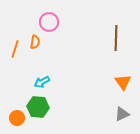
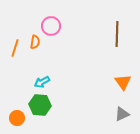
pink circle: moved 2 px right, 4 px down
brown line: moved 1 px right, 4 px up
orange line: moved 1 px up
green hexagon: moved 2 px right, 2 px up
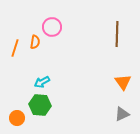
pink circle: moved 1 px right, 1 px down
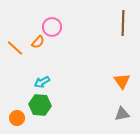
brown line: moved 6 px right, 11 px up
orange semicircle: moved 3 px right; rotated 32 degrees clockwise
orange line: rotated 66 degrees counterclockwise
orange triangle: moved 1 px left, 1 px up
gray triangle: rotated 14 degrees clockwise
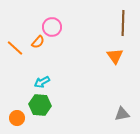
orange triangle: moved 7 px left, 25 px up
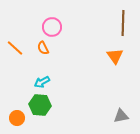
orange semicircle: moved 5 px right, 6 px down; rotated 112 degrees clockwise
gray triangle: moved 1 px left, 2 px down
